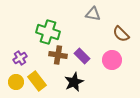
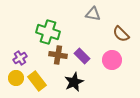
yellow circle: moved 4 px up
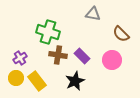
black star: moved 1 px right, 1 px up
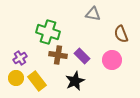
brown semicircle: rotated 24 degrees clockwise
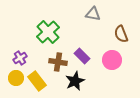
green cross: rotated 30 degrees clockwise
brown cross: moved 7 px down
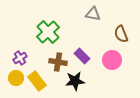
black star: rotated 18 degrees clockwise
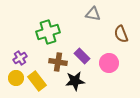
green cross: rotated 25 degrees clockwise
pink circle: moved 3 px left, 3 px down
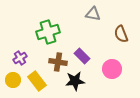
pink circle: moved 3 px right, 6 px down
yellow circle: moved 3 px left, 2 px down
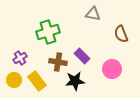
yellow circle: moved 1 px right
